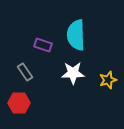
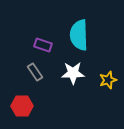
cyan semicircle: moved 3 px right
gray rectangle: moved 10 px right
red hexagon: moved 3 px right, 3 px down
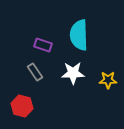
yellow star: rotated 18 degrees clockwise
red hexagon: rotated 15 degrees clockwise
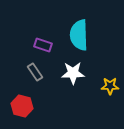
yellow star: moved 2 px right, 6 px down
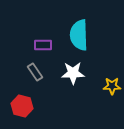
purple rectangle: rotated 18 degrees counterclockwise
yellow star: moved 2 px right
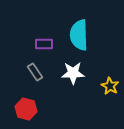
purple rectangle: moved 1 px right, 1 px up
yellow star: moved 2 px left; rotated 30 degrees clockwise
red hexagon: moved 4 px right, 3 px down
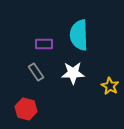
gray rectangle: moved 1 px right
